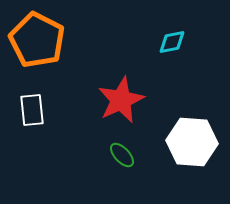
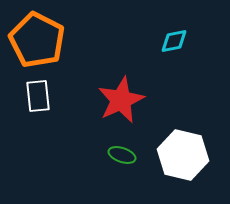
cyan diamond: moved 2 px right, 1 px up
white rectangle: moved 6 px right, 14 px up
white hexagon: moved 9 px left, 13 px down; rotated 9 degrees clockwise
green ellipse: rotated 28 degrees counterclockwise
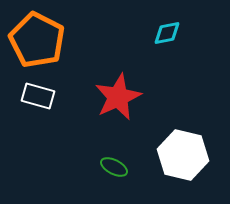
cyan diamond: moved 7 px left, 8 px up
white rectangle: rotated 68 degrees counterclockwise
red star: moved 3 px left, 3 px up
green ellipse: moved 8 px left, 12 px down; rotated 8 degrees clockwise
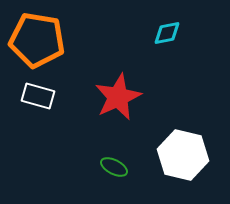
orange pentagon: rotated 18 degrees counterclockwise
